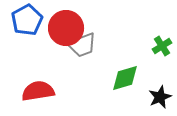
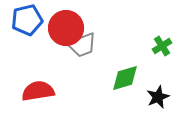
blue pentagon: rotated 16 degrees clockwise
black star: moved 2 px left
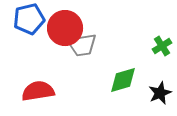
blue pentagon: moved 2 px right, 1 px up
red circle: moved 1 px left
gray trapezoid: rotated 12 degrees clockwise
green diamond: moved 2 px left, 2 px down
black star: moved 2 px right, 4 px up
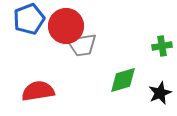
blue pentagon: rotated 8 degrees counterclockwise
red circle: moved 1 px right, 2 px up
green cross: rotated 24 degrees clockwise
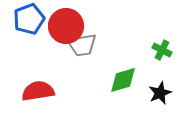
green cross: moved 4 px down; rotated 36 degrees clockwise
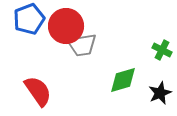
red semicircle: rotated 64 degrees clockwise
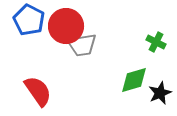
blue pentagon: moved 1 px down; rotated 24 degrees counterclockwise
green cross: moved 6 px left, 8 px up
green diamond: moved 11 px right
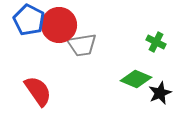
red circle: moved 7 px left, 1 px up
green diamond: moved 2 px right, 1 px up; rotated 40 degrees clockwise
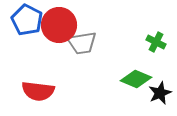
blue pentagon: moved 2 px left
gray trapezoid: moved 2 px up
red semicircle: rotated 132 degrees clockwise
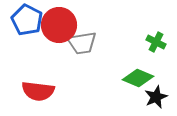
green diamond: moved 2 px right, 1 px up
black star: moved 4 px left, 4 px down
